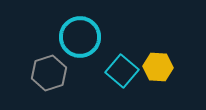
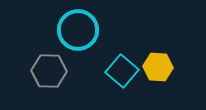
cyan circle: moved 2 px left, 7 px up
gray hexagon: moved 2 px up; rotated 20 degrees clockwise
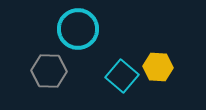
cyan circle: moved 1 px up
cyan square: moved 5 px down
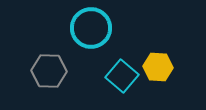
cyan circle: moved 13 px right, 1 px up
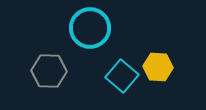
cyan circle: moved 1 px left
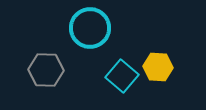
gray hexagon: moved 3 px left, 1 px up
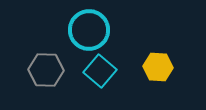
cyan circle: moved 1 px left, 2 px down
cyan square: moved 22 px left, 5 px up
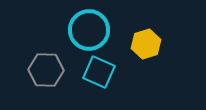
yellow hexagon: moved 12 px left, 23 px up; rotated 20 degrees counterclockwise
cyan square: moved 1 px left, 1 px down; rotated 16 degrees counterclockwise
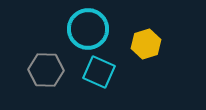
cyan circle: moved 1 px left, 1 px up
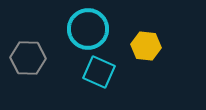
yellow hexagon: moved 2 px down; rotated 24 degrees clockwise
gray hexagon: moved 18 px left, 12 px up
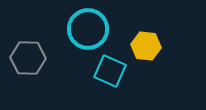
cyan square: moved 11 px right, 1 px up
